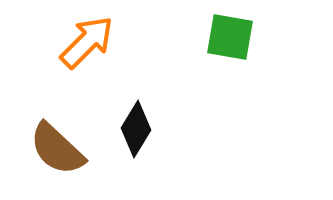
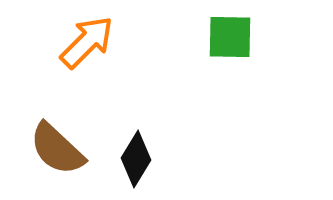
green square: rotated 9 degrees counterclockwise
black diamond: moved 30 px down
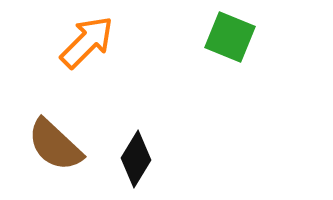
green square: rotated 21 degrees clockwise
brown semicircle: moved 2 px left, 4 px up
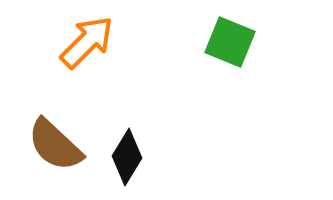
green square: moved 5 px down
black diamond: moved 9 px left, 2 px up
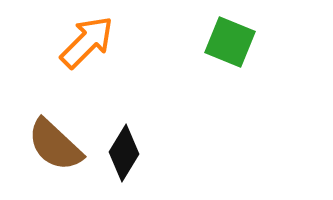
black diamond: moved 3 px left, 4 px up
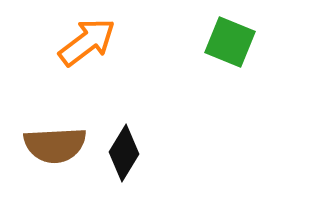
orange arrow: rotated 8 degrees clockwise
brown semicircle: rotated 46 degrees counterclockwise
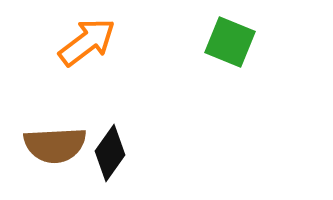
black diamond: moved 14 px left; rotated 4 degrees clockwise
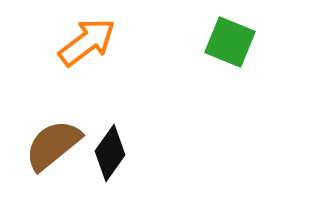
brown semicircle: moved 2 px left; rotated 144 degrees clockwise
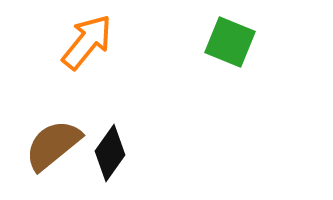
orange arrow: rotated 14 degrees counterclockwise
